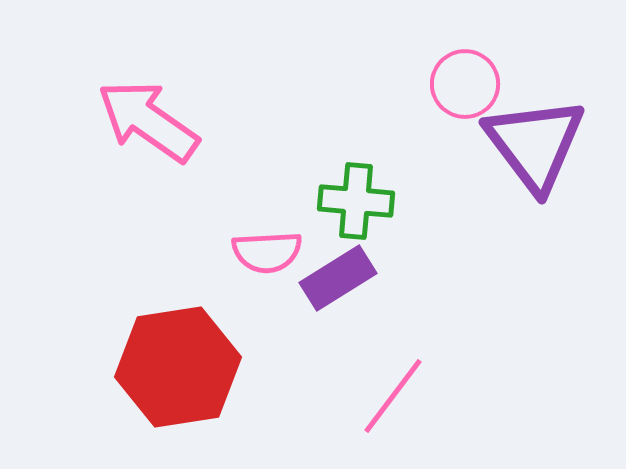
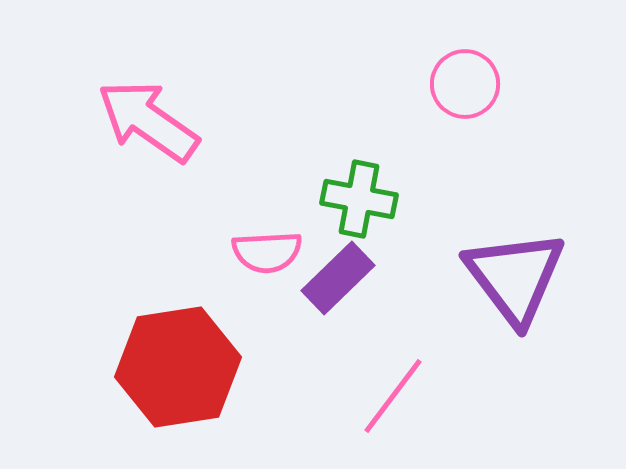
purple triangle: moved 20 px left, 133 px down
green cross: moved 3 px right, 2 px up; rotated 6 degrees clockwise
purple rectangle: rotated 12 degrees counterclockwise
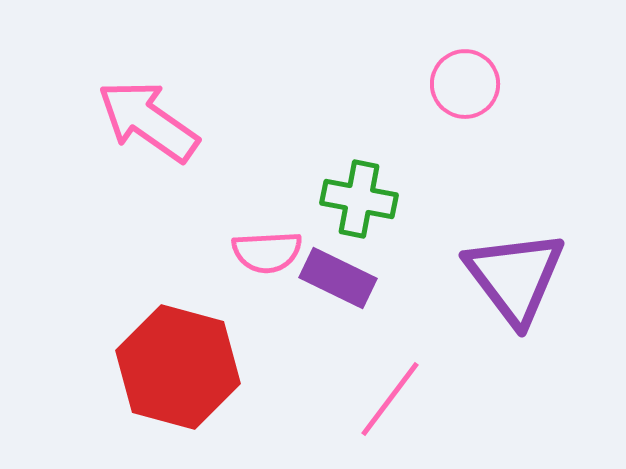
purple rectangle: rotated 70 degrees clockwise
red hexagon: rotated 24 degrees clockwise
pink line: moved 3 px left, 3 px down
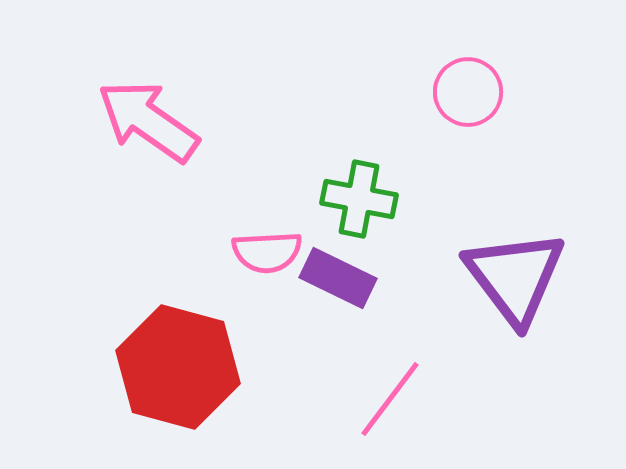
pink circle: moved 3 px right, 8 px down
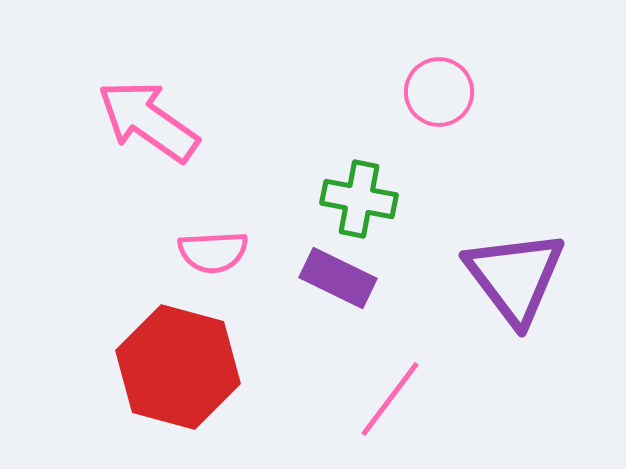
pink circle: moved 29 px left
pink semicircle: moved 54 px left
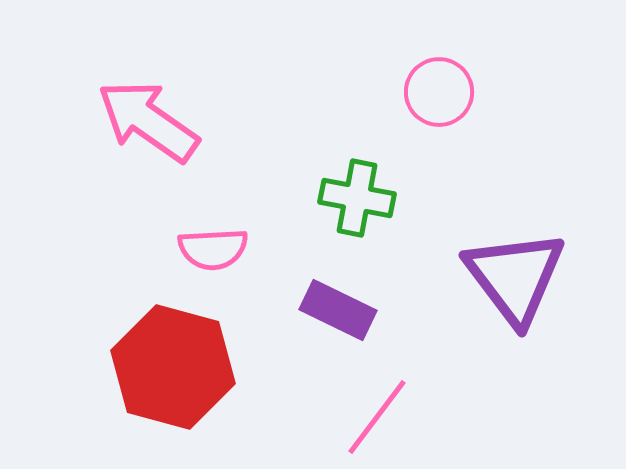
green cross: moved 2 px left, 1 px up
pink semicircle: moved 3 px up
purple rectangle: moved 32 px down
red hexagon: moved 5 px left
pink line: moved 13 px left, 18 px down
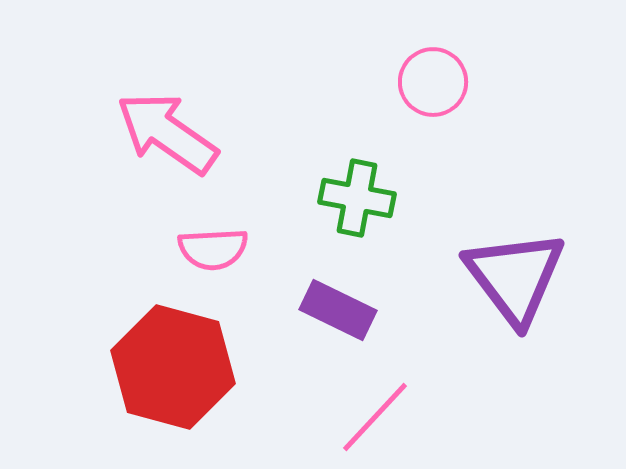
pink circle: moved 6 px left, 10 px up
pink arrow: moved 19 px right, 12 px down
pink line: moved 2 px left; rotated 6 degrees clockwise
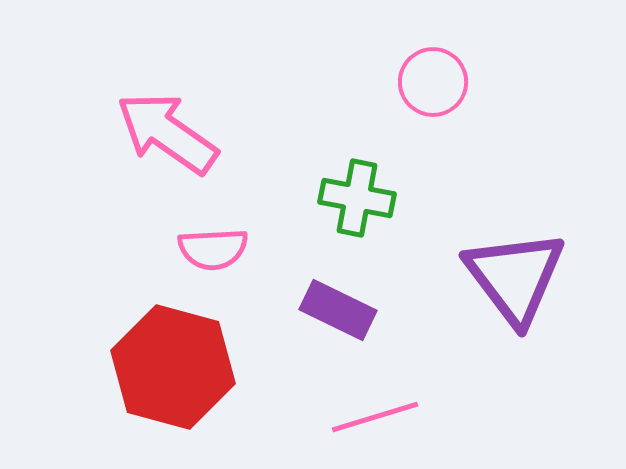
pink line: rotated 30 degrees clockwise
